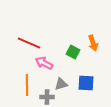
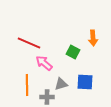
orange arrow: moved 5 px up; rotated 14 degrees clockwise
pink arrow: rotated 12 degrees clockwise
blue square: moved 1 px left, 1 px up
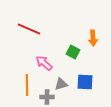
red line: moved 14 px up
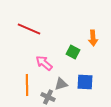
gray cross: moved 1 px right; rotated 24 degrees clockwise
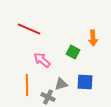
pink arrow: moved 2 px left, 3 px up
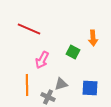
pink arrow: rotated 102 degrees counterclockwise
blue square: moved 5 px right, 6 px down
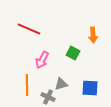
orange arrow: moved 3 px up
green square: moved 1 px down
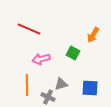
orange arrow: rotated 35 degrees clockwise
pink arrow: moved 1 px left, 1 px up; rotated 48 degrees clockwise
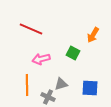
red line: moved 2 px right
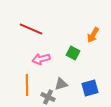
blue square: rotated 18 degrees counterclockwise
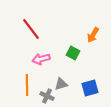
red line: rotated 30 degrees clockwise
gray cross: moved 1 px left, 1 px up
